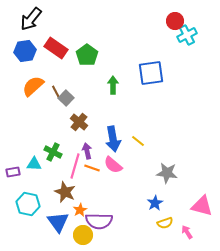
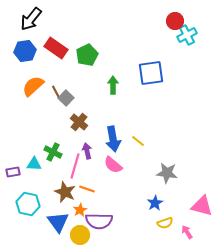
green pentagon: rotated 10 degrees clockwise
orange line: moved 5 px left, 21 px down
yellow circle: moved 3 px left
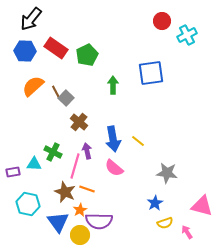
red circle: moved 13 px left
blue hexagon: rotated 10 degrees clockwise
pink semicircle: moved 1 px right, 3 px down
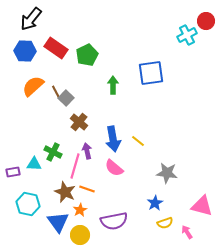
red circle: moved 44 px right
purple semicircle: moved 15 px right; rotated 12 degrees counterclockwise
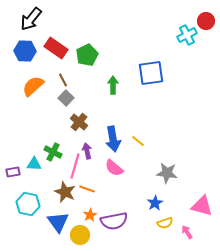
brown line: moved 7 px right, 12 px up
orange star: moved 10 px right, 5 px down
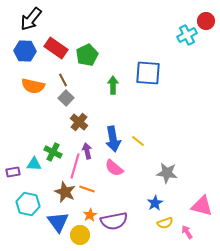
blue square: moved 3 px left; rotated 12 degrees clockwise
orange semicircle: rotated 125 degrees counterclockwise
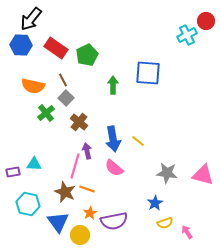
blue hexagon: moved 4 px left, 6 px up
green cross: moved 7 px left, 39 px up; rotated 24 degrees clockwise
pink triangle: moved 1 px right, 31 px up
orange star: moved 2 px up
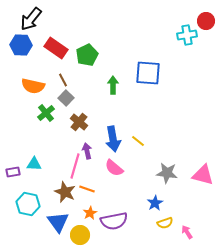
cyan cross: rotated 18 degrees clockwise
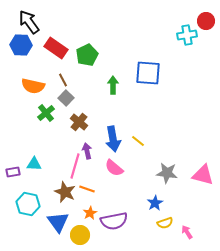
black arrow: moved 2 px left, 3 px down; rotated 105 degrees clockwise
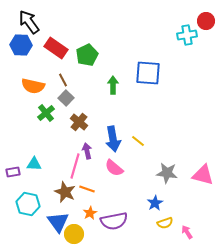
yellow circle: moved 6 px left, 1 px up
